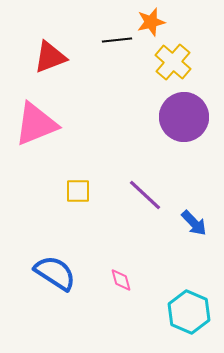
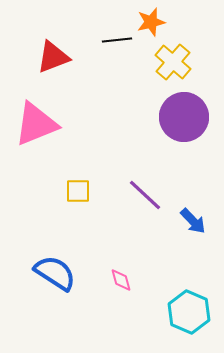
red triangle: moved 3 px right
blue arrow: moved 1 px left, 2 px up
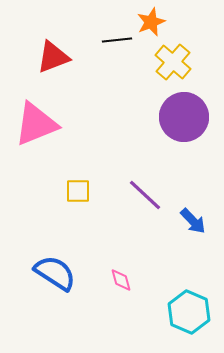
orange star: rotated 8 degrees counterclockwise
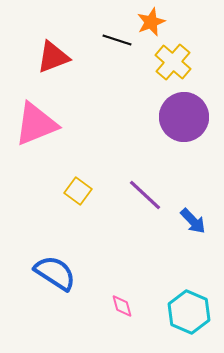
black line: rotated 24 degrees clockwise
yellow square: rotated 36 degrees clockwise
pink diamond: moved 1 px right, 26 px down
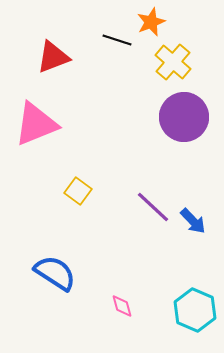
purple line: moved 8 px right, 12 px down
cyan hexagon: moved 6 px right, 2 px up
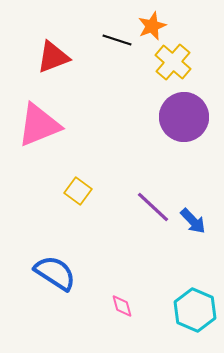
orange star: moved 1 px right, 4 px down
pink triangle: moved 3 px right, 1 px down
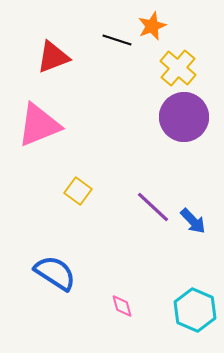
yellow cross: moved 5 px right, 6 px down
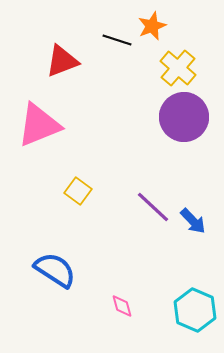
red triangle: moved 9 px right, 4 px down
blue semicircle: moved 3 px up
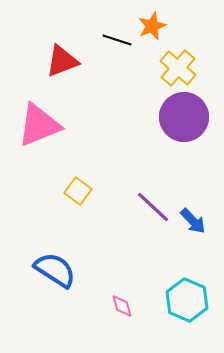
cyan hexagon: moved 8 px left, 10 px up
